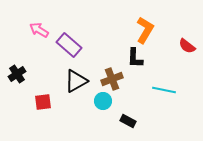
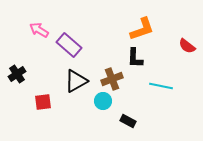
orange L-shape: moved 3 px left, 1 px up; rotated 40 degrees clockwise
cyan line: moved 3 px left, 4 px up
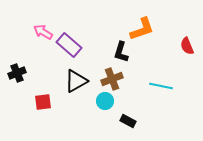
pink arrow: moved 4 px right, 2 px down
red semicircle: rotated 30 degrees clockwise
black L-shape: moved 14 px left, 6 px up; rotated 15 degrees clockwise
black cross: moved 1 px up; rotated 12 degrees clockwise
cyan circle: moved 2 px right
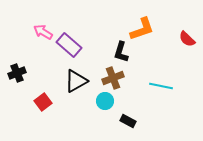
red semicircle: moved 7 px up; rotated 24 degrees counterclockwise
brown cross: moved 1 px right, 1 px up
red square: rotated 30 degrees counterclockwise
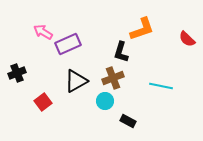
purple rectangle: moved 1 px left, 1 px up; rotated 65 degrees counterclockwise
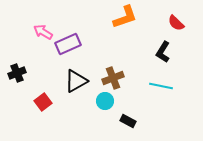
orange L-shape: moved 17 px left, 12 px up
red semicircle: moved 11 px left, 16 px up
black L-shape: moved 42 px right; rotated 15 degrees clockwise
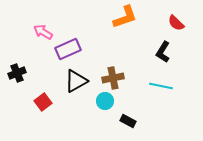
purple rectangle: moved 5 px down
brown cross: rotated 10 degrees clockwise
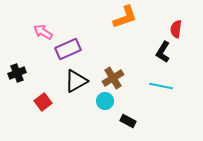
red semicircle: moved 6 px down; rotated 54 degrees clockwise
brown cross: rotated 20 degrees counterclockwise
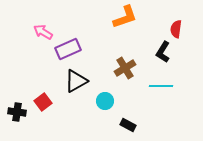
black cross: moved 39 px down; rotated 30 degrees clockwise
brown cross: moved 12 px right, 10 px up
cyan line: rotated 10 degrees counterclockwise
black rectangle: moved 4 px down
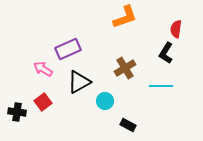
pink arrow: moved 37 px down
black L-shape: moved 3 px right, 1 px down
black triangle: moved 3 px right, 1 px down
